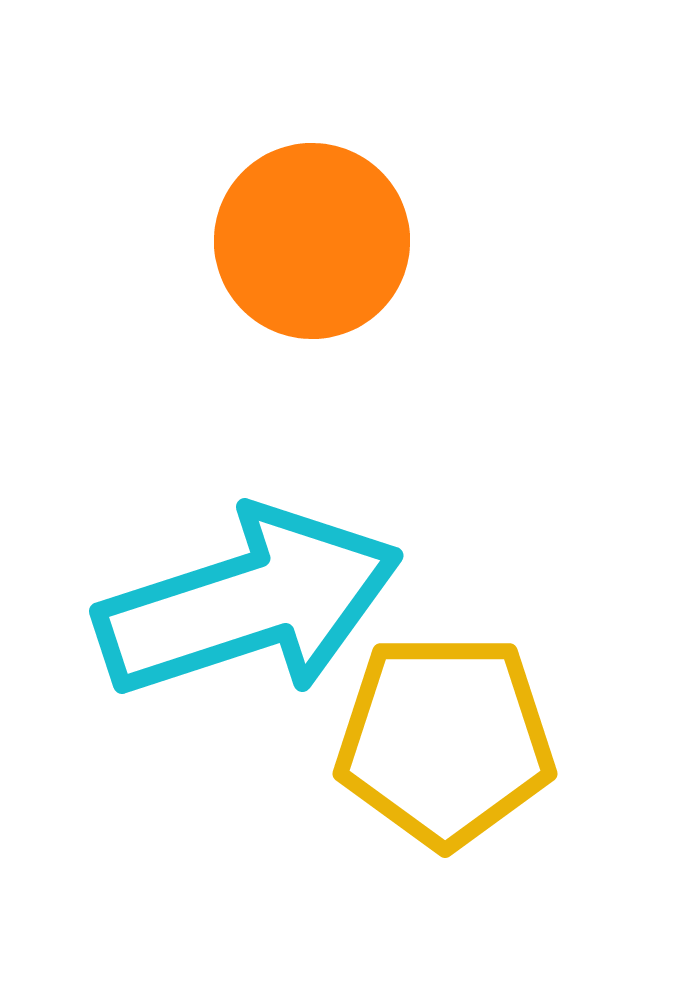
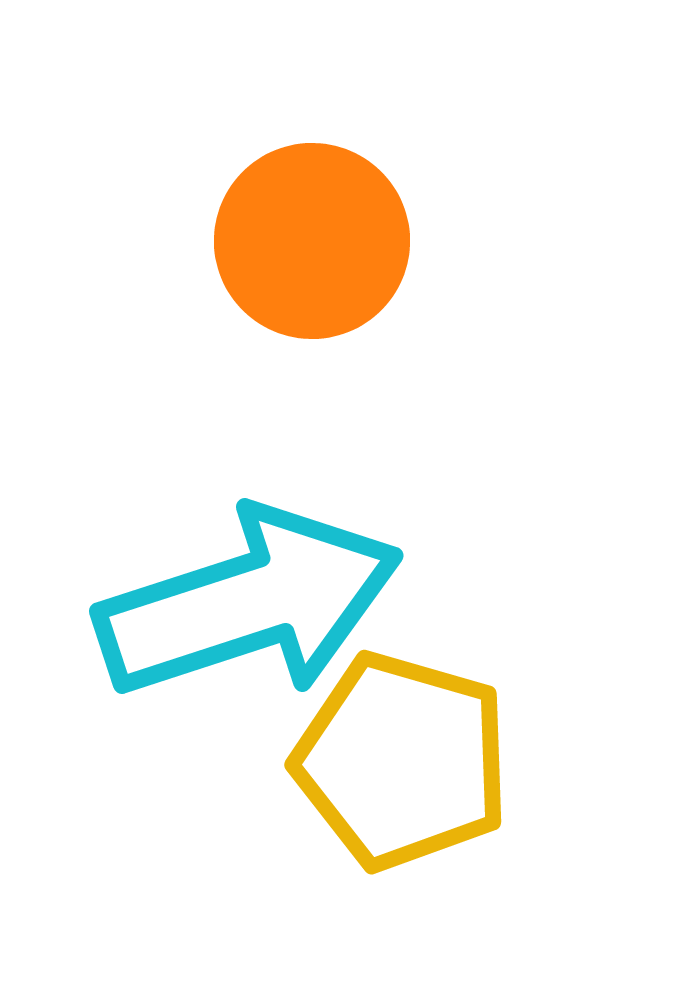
yellow pentagon: moved 43 px left, 21 px down; rotated 16 degrees clockwise
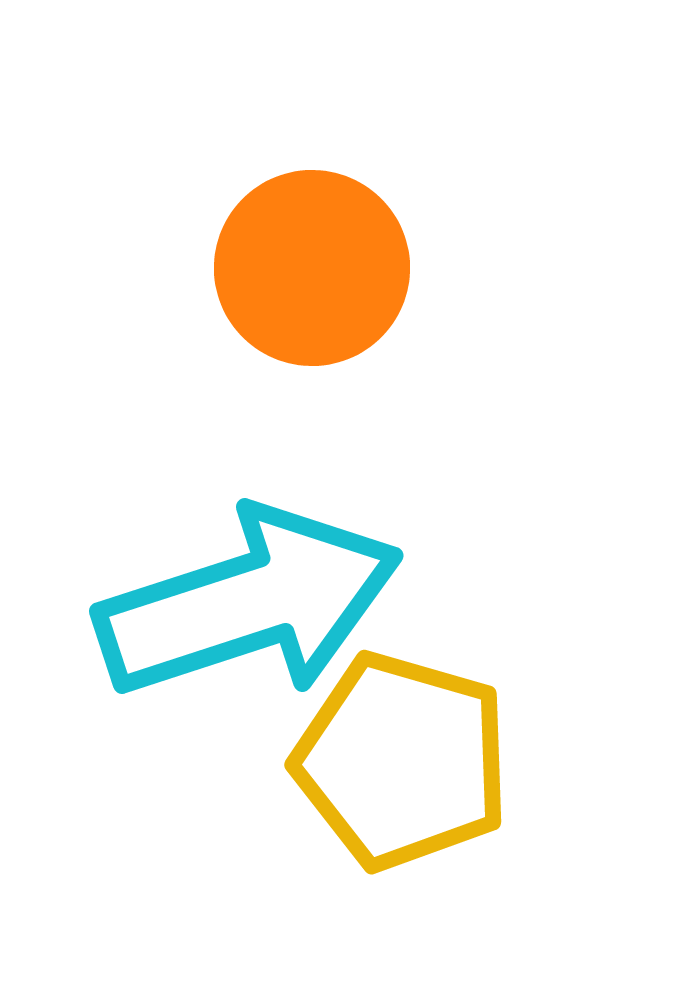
orange circle: moved 27 px down
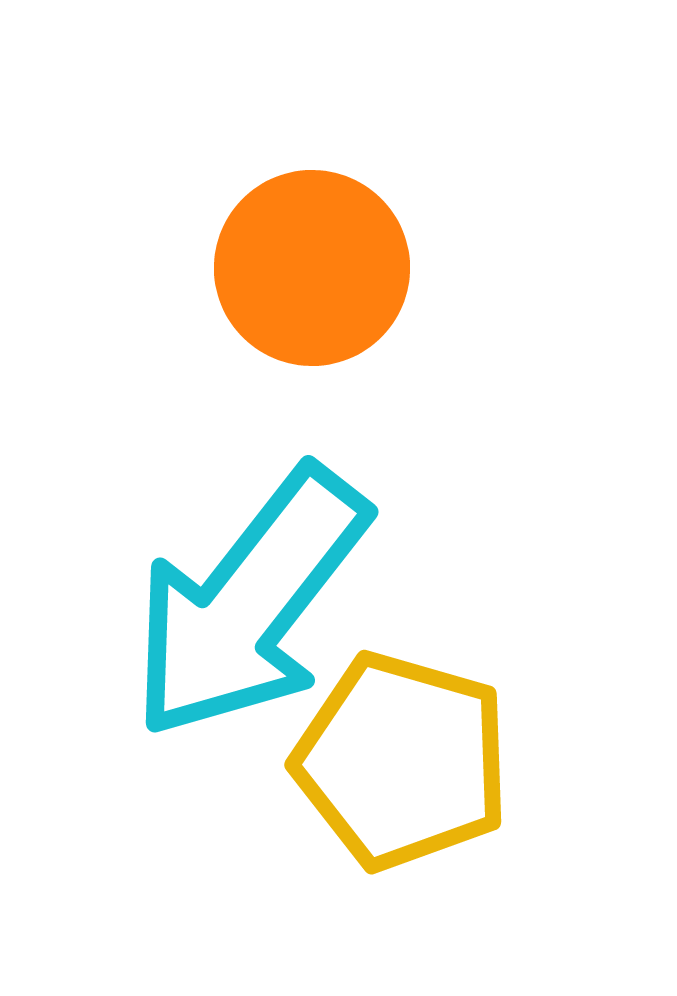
cyan arrow: rotated 146 degrees clockwise
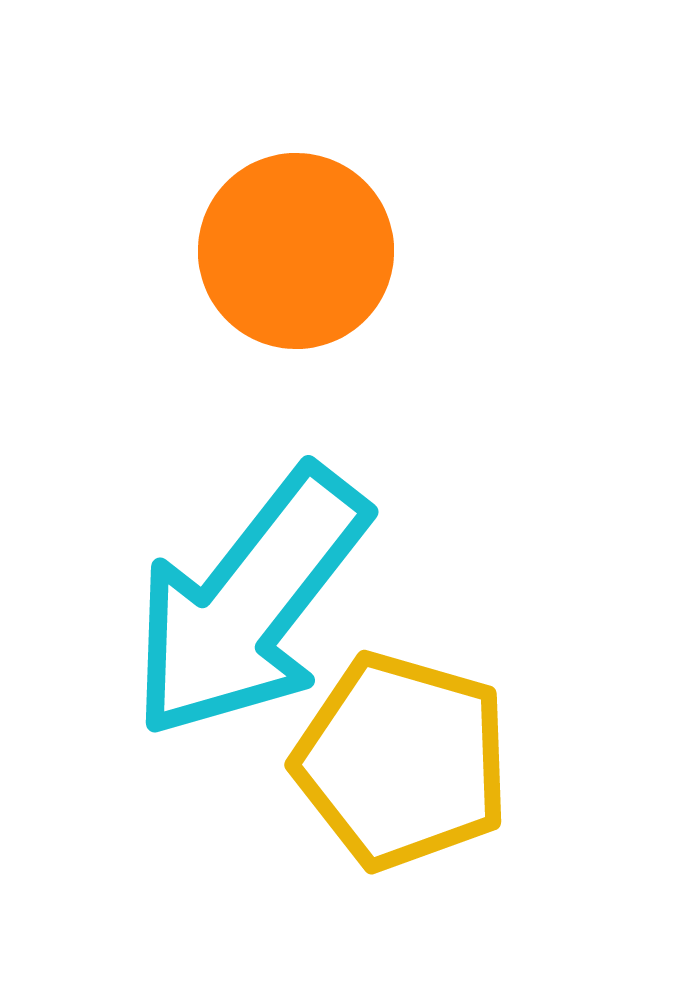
orange circle: moved 16 px left, 17 px up
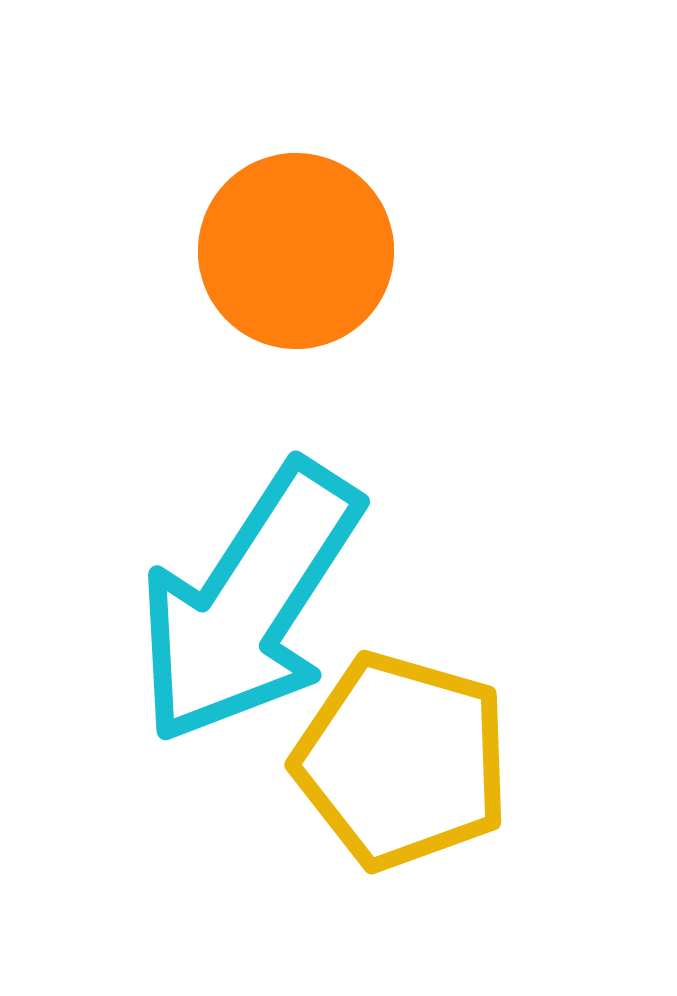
cyan arrow: rotated 5 degrees counterclockwise
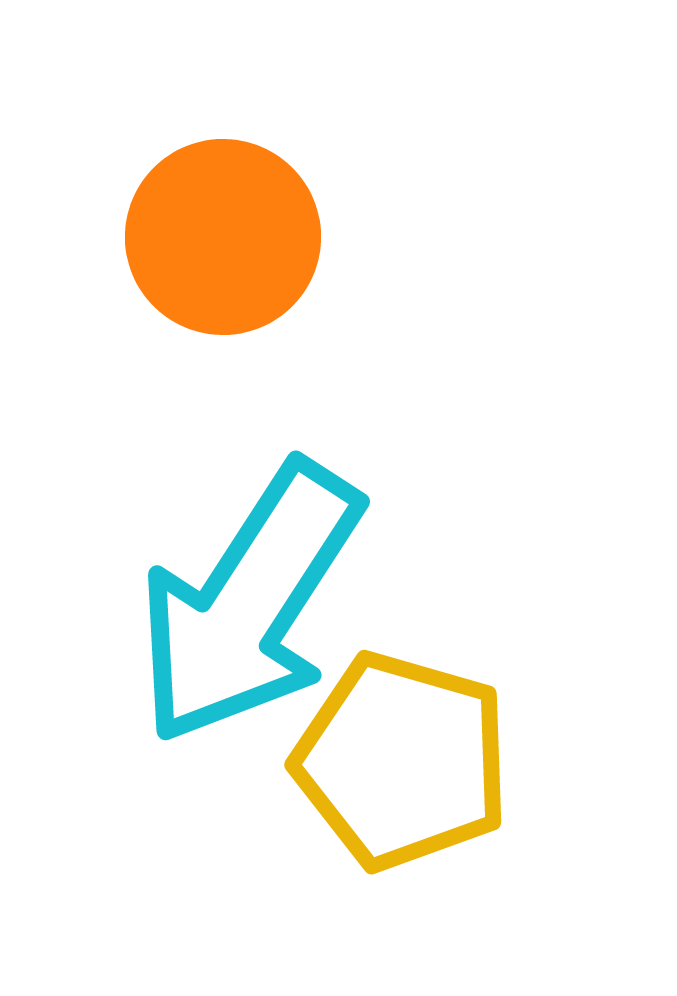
orange circle: moved 73 px left, 14 px up
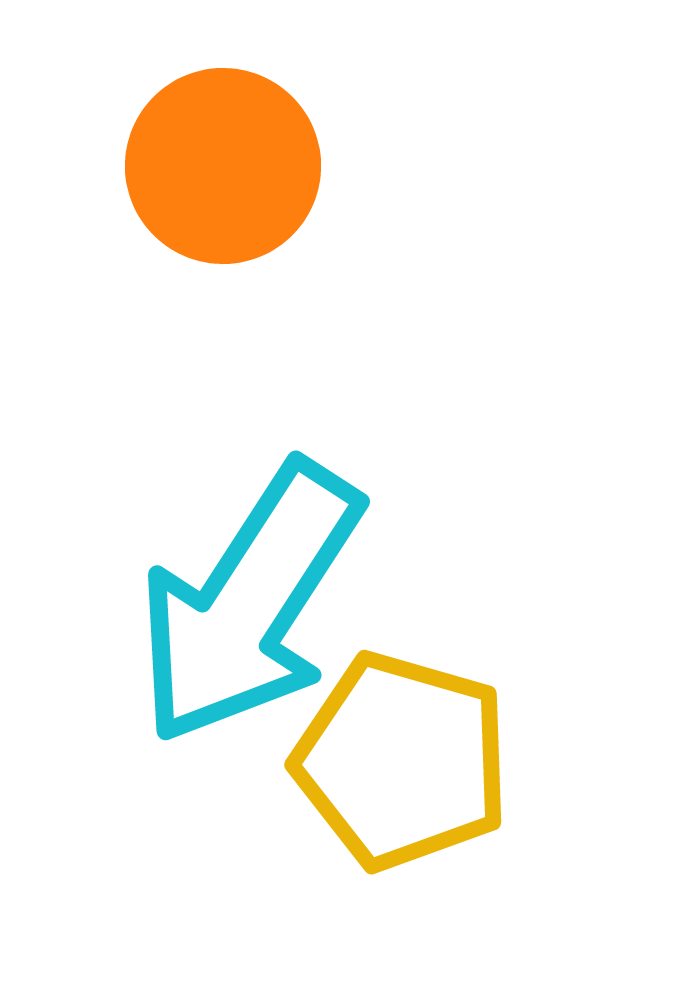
orange circle: moved 71 px up
